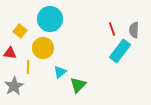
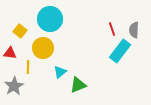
green triangle: rotated 24 degrees clockwise
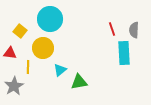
cyan rectangle: moved 4 px right, 2 px down; rotated 40 degrees counterclockwise
cyan triangle: moved 2 px up
green triangle: moved 1 px right, 3 px up; rotated 12 degrees clockwise
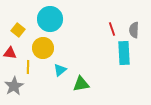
yellow square: moved 2 px left, 1 px up
green triangle: moved 2 px right, 2 px down
